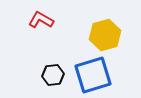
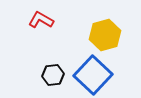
blue square: rotated 30 degrees counterclockwise
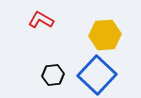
yellow hexagon: rotated 12 degrees clockwise
blue square: moved 4 px right
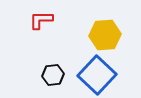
red L-shape: rotated 30 degrees counterclockwise
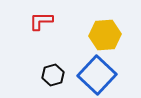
red L-shape: moved 1 px down
black hexagon: rotated 10 degrees counterclockwise
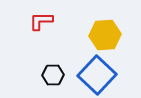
black hexagon: rotated 15 degrees clockwise
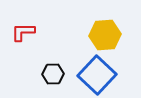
red L-shape: moved 18 px left, 11 px down
black hexagon: moved 1 px up
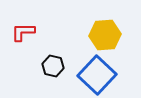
black hexagon: moved 8 px up; rotated 15 degrees clockwise
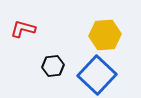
red L-shape: moved 3 px up; rotated 15 degrees clockwise
black hexagon: rotated 20 degrees counterclockwise
